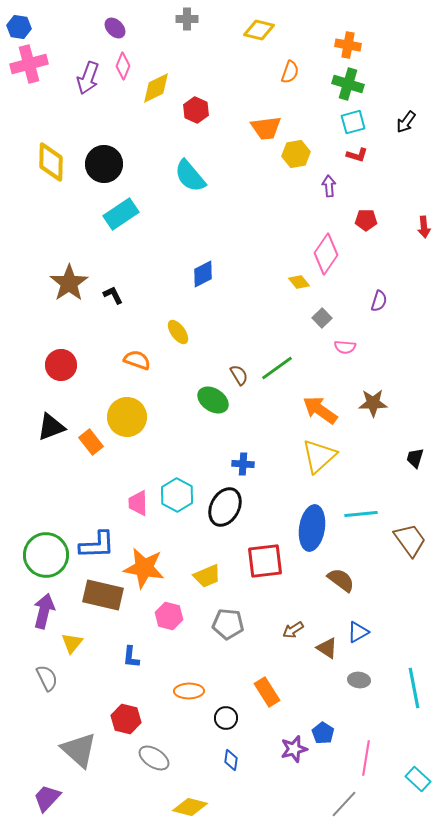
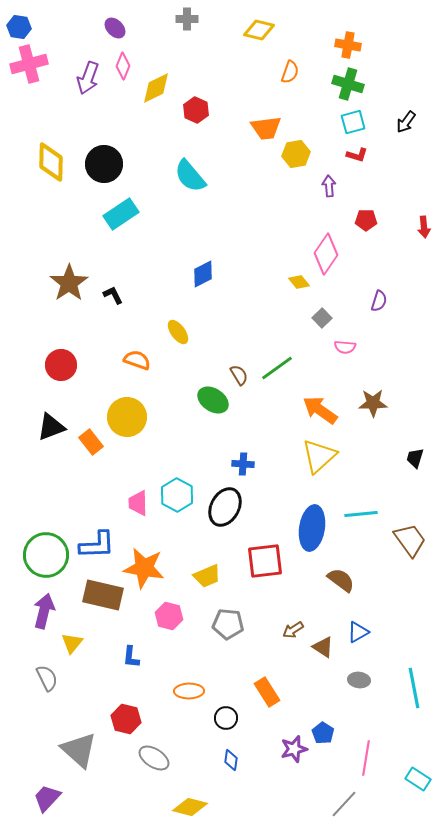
brown triangle at (327, 648): moved 4 px left, 1 px up
cyan rectangle at (418, 779): rotated 10 degrees counterclockwise
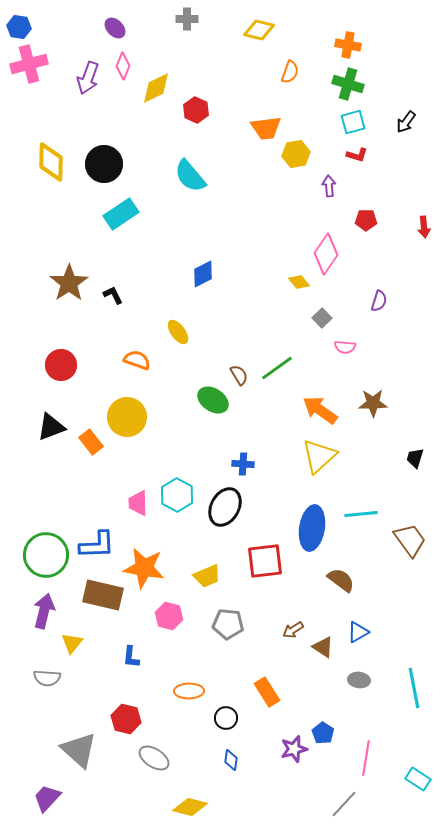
gray semicircle at (47, 678): rotated 120 degrees clockwise
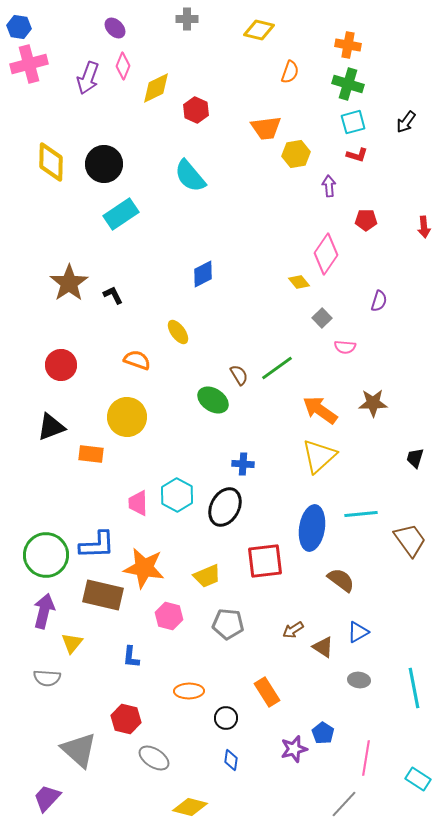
orange rectangle at (91, 442): moved 12 px down; rotated 45 degrees counterclockwise
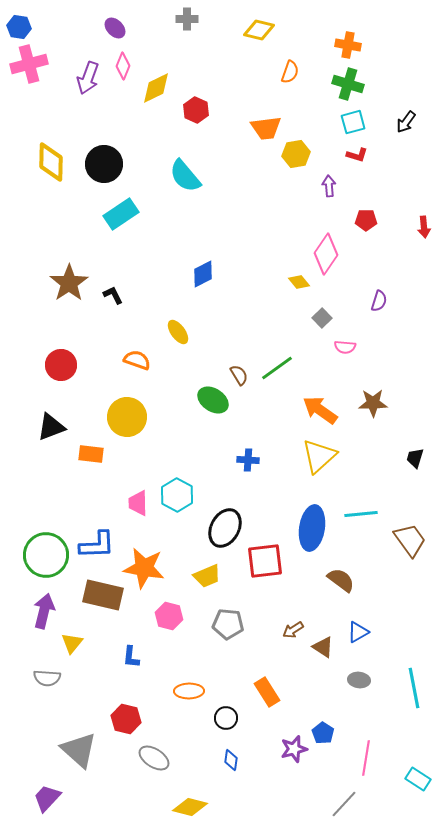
cyan semicircle at (190, 176): moved 5 px left
blue cross at (243, 464): moved 5 px right, 4 px up
black ellipse at (225, 507): moved 21 px down
